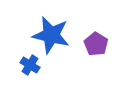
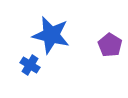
purple pentagon: moved 14 px right, 1 px down
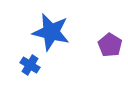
blue star: moved 3 px up
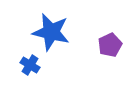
purple pentagon: rotated 15 degrees clockwise
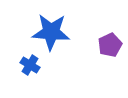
blue star: rotated 9 degrees counterclockwise
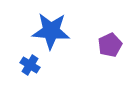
blue star: moved 1 px up
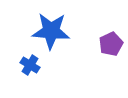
purple pentagon: moved 1 px right, 1 px up
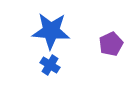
blue cross: moved 20 px right
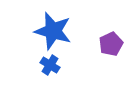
blue star: moved 2 px right; rotated 12 degrees clockwise
